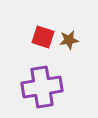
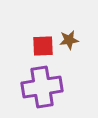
red square: moved 9 px down; rotated 20 degrees counterclockwise
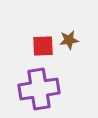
purple cross: moved 3 px left, 2 px down
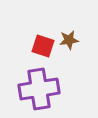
red square: rotated 20 degrees clockwise
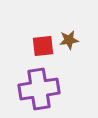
red square: rotated 25 degrees counterclockwise
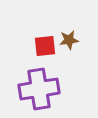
red square: moved 2 px right
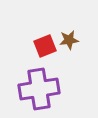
red square: rotated 15 degrees counterclockwise
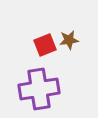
red square: moved 1 px up
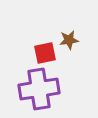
red square: moved 8 px down; rotated 10 degrees clockwise
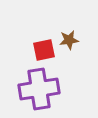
red square: moved 1 px left, 3 px up
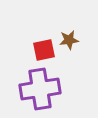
purple cross: moved 1 px right
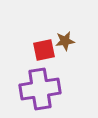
brown star: moved 4 px left, 1 px down
